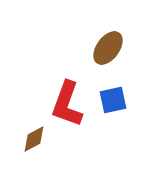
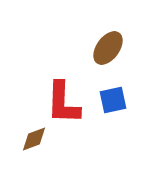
red L-shape: moved 4 px left, 1 px up; rotated 18 degrees counterclockwise
brown diamond: rotated 8 degrees clockwise
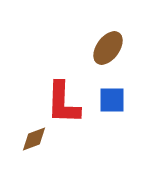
blue square: moved 1 px left; rotated 12 degrees clockwise
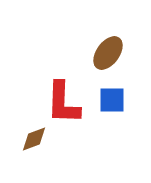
brown ellipse: moved 5 px down
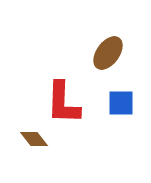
blue square: moved 9 px right, 3 px down
brown diamond: rotated 72 degrees clockwise
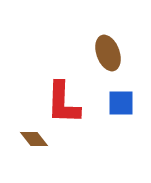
brown ellipse: rotated 56 degrees counterclockwise
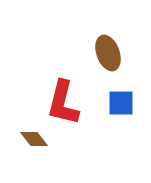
red L-shape: rotated 12 degrees clockwise
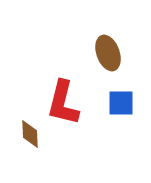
brown diamond: moved 4 px left, 5 px up; rotated 36 degrees clockwise
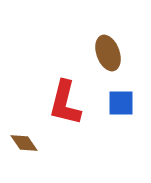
red L-shape: moved 2 px right
brown diamond: moved 6 px left, 9 px down; rotated 32 degrees counterclockwise
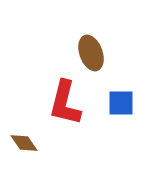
brown ellipse: moved 17 px left
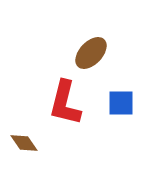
brown ellipse: rotated 64 degrees clockwise
